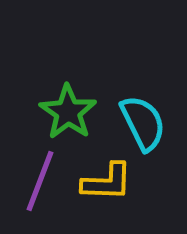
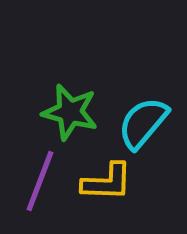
green star: moved 2 px right; rotated 20 degrees counterclockwise
cyan semicircle: rotated 114 degrees counterclockwise
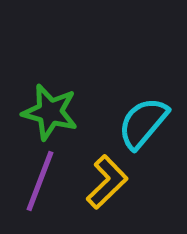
green star: moved 20 px left
yellow L-shape: rotated 46 degrees counterclockwise
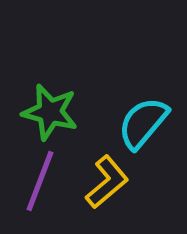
yellow L-shape: rotated 4 degrees clockwise
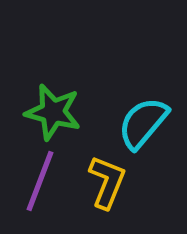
green star: moved 3 px right
yellow L-shape: rotated 28 degrees counterclockwise
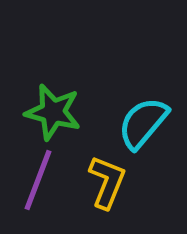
purple line: moved 2 px left, 1 px up
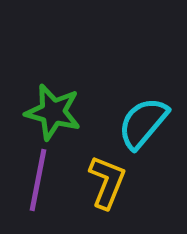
purple line: rotated 10 degrees counterclockwise
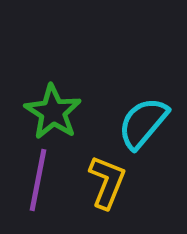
green star: rotated 18 degrees clockwise
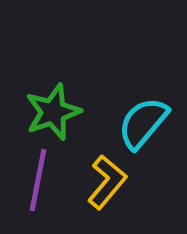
green star: rotated 20 degrees clockwise
yellow L-shape: rotated 18 degrees clockwise
